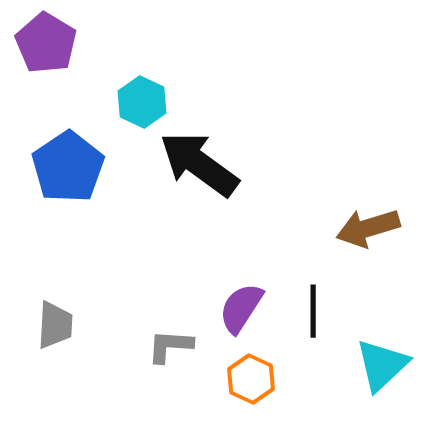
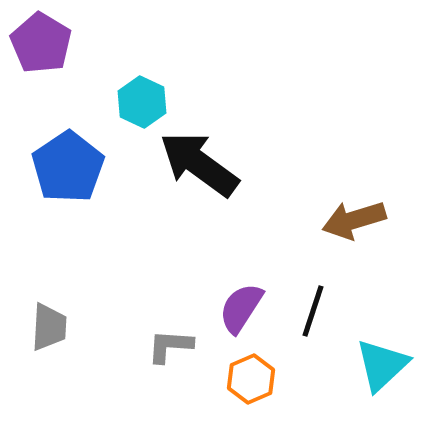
purple pentagon: moved 5 px left
brown arrow: moved 14 px left, 8 px up
black line: rotated 18 degrees clockwise
gray trapezoid: moved 6 px left, 2 px down
orange hexagon: rotated 12 degrees clockwise
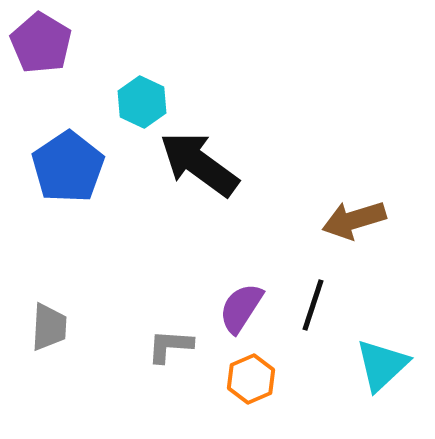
black line: moved 6 px up
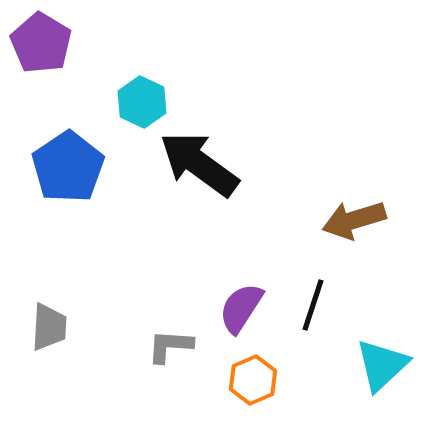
orange hexagon: moved 2 px right, 1 px down
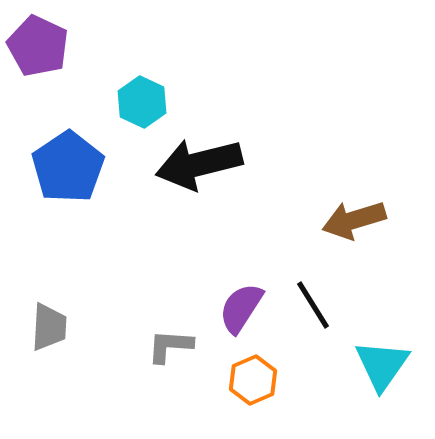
purple pentagon: moved 3 px left, 3 px down; rotated 6 degrees counterclockwise
black arrow: rotated 50 degrees counterclockwise
black line: rotated 50 degrees counterclockwise
cyan triangle: rotated 12 degrees counterclockwise
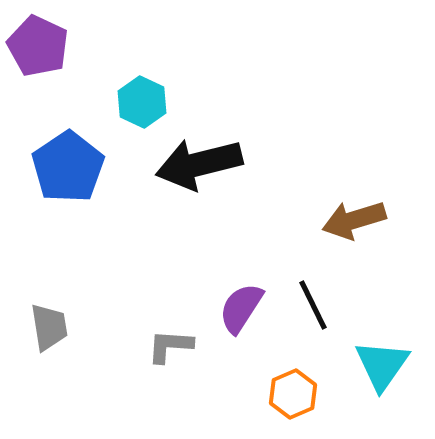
black line: rotated 6 degrees clockwise
gray trapezoid: rotated 12 degrees counterclockwise
orange hexagon: moved 40 px right, 14 px down
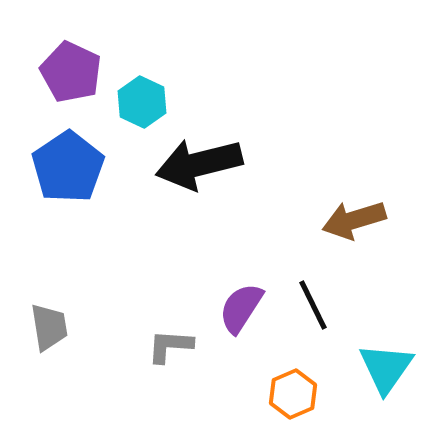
purple pentagon: moved 33 px right, 26 px down
cyan triangle: moved 4 px right, 3 px down
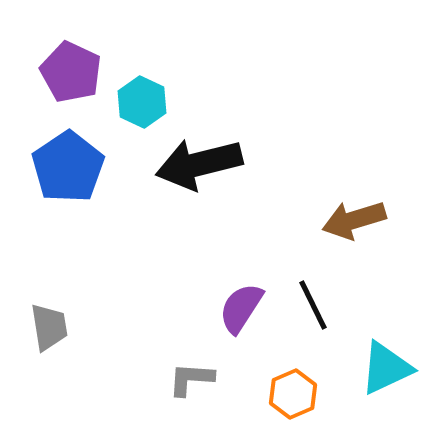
gray L-shape: moved 21 px right, 33 px down
cyan triangle: rotated 30 degrees clockwise
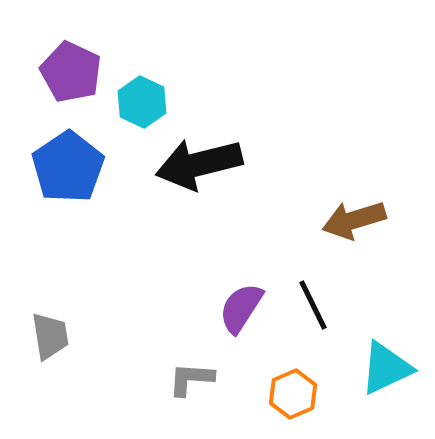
gray trapezoid: moved 1 px right, 9 px down
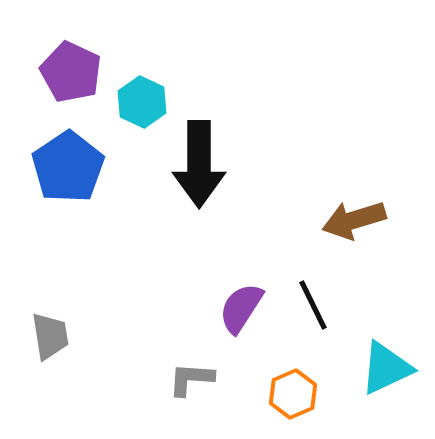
black arrow: rotated 76 degrees counterclockwise
